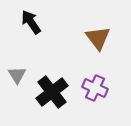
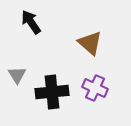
brown triangle: moved 8 px left, 5 px down; rotated 12 degrees counterclockwise
black cross: rotated 32 degrees clockwise
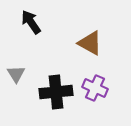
brown triangle: rotated 12 degrees counterclockwise
gray triangle: moved 1 px left, 1 px up
black cross: moved 4 px right
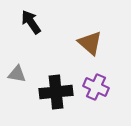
brown triangle: rotated 12 degrees clockwise
gray triangle: moved 1 px right; rotated 48 degrees counterclockwise
purple cross: moved 1 px right, 1 px up
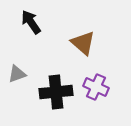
brown triangle: moved 7 px left
gray triangle: rotated 30 degrees counterclockwise
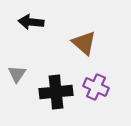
black arrow: rotated 50 degrees counterclockwise
brown triangle: moved 1 px right
gray triangle: rotated 36 degrees counterclockwise
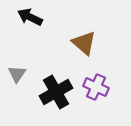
black arrow: moved 1 px left, 5 px up; rotated 20 degrees clockwise
black cross: rotated 24 degrees counterclockwise
